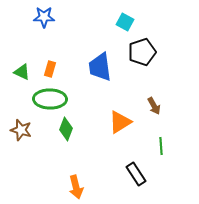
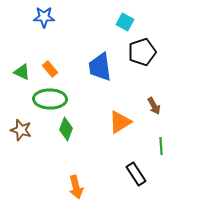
orange rectangle: rotated 56 degrees counterclockwise
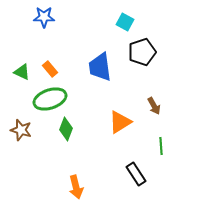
green ellipse: rotated 20 degrees counterclockwise
